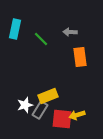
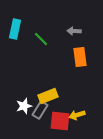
gray arrow: moved 4 px right, 1 px up
white star: moved 1 px left, 1 px down
red square: moved 2 px left, 2 px down
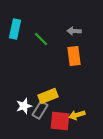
orange rectangle: moved 6 px left, 1 px up
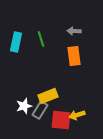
cyan rectangle: moved 1 px right, 13 px down
green line: rotated 28 degrees clockwise
red square: moved 1 px right, 1 px up
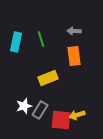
yellow rectangle: moved 18 px up
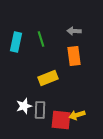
gray rectangle: rotated 30 degrees counterclockwise
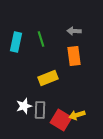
red square: rotated 25 degrees clockwise
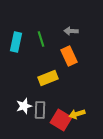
gray arrow: moved 3 px left
orange rectangle: moved 5 px left; rotated 18 degrees counterclockwise
yellow arrow: moved 1 px up
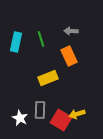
white star: moved 4 px left, 12 px down; rotated 28 degrees counterclockwise
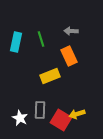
yellow rectangle: moved 2 px right, 2 px up
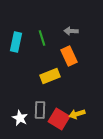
green line: moved 1 px right, 1 px up
red square: moved 2 px left, 1 px up
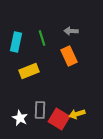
yellow rectangle: moved 21 px left, 5 px up
